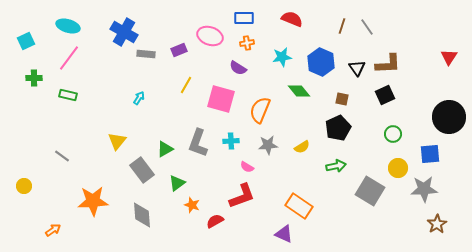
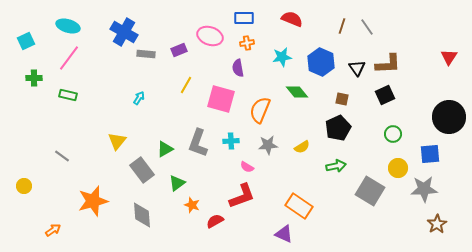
purple semicircle at (238, 68): rotated 48 degrees clockwise
green diamond at (299, 91): moved 2 px left, 1 px down
orange star at (93, 201): rotated 12 degrees counterclockwise
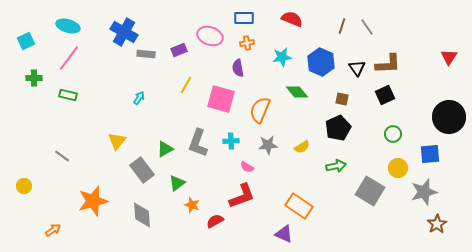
gray star at (424, 189): moved 3 px down; rotated 12 degrees counterclockwise
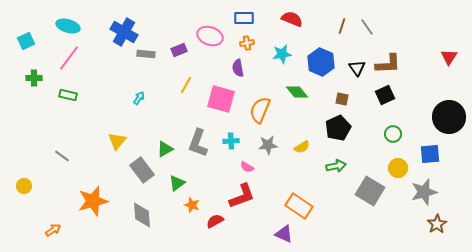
cyan star at (282, 57): moved 3 px up
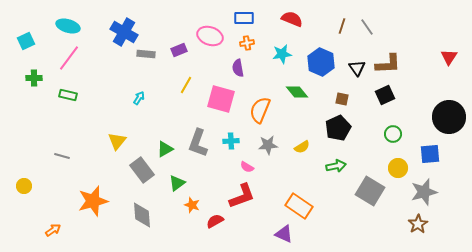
gray line at (62, 156): rotated 21 degrees counterclockwise
brown star at (437, 224): moved 19 px left
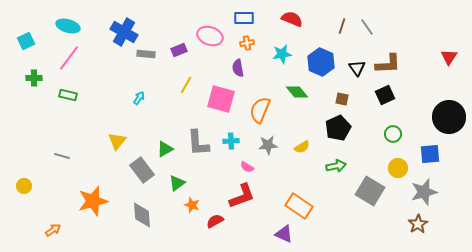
gray L-shape at (198, 143): rotated 24 degrees counterclockwise
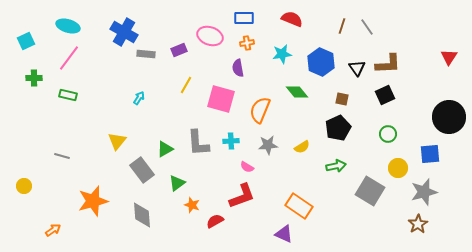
green circle at (393, 134): moved 5 px left
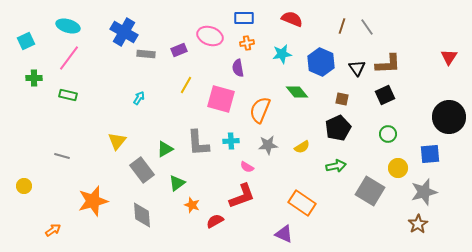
orange rectangle at (299, 206): moved 3 px right, 3 px up
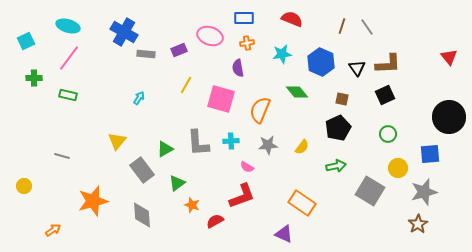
red triangle at (449, 57): rotated 12 degrees counterclockwise
yellow semicircle at (302, 147): rotated 21 degrees counterclockwise
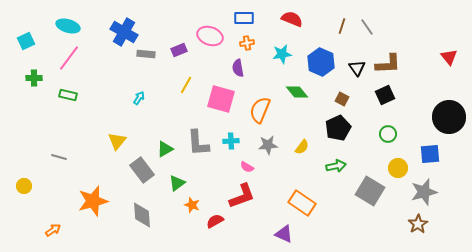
brown square at (342, 99): rotated 16 degrees clockwise
gray line at (62, 156): moved 3 px left, 1 px down
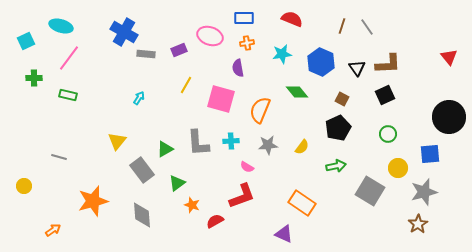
cyan ellipse at (68, 26): moved 7 px left
